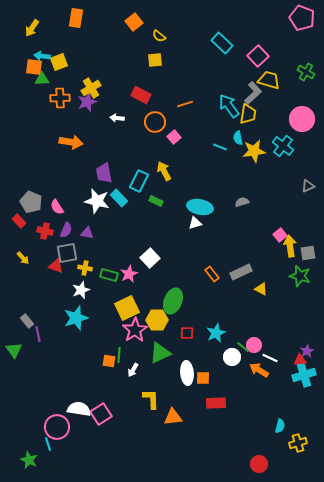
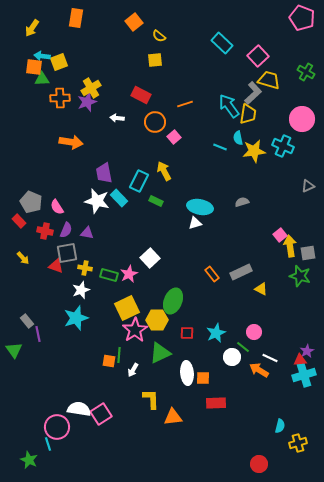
cyan cross at (283, 146): rotated 15 degrees counterclockwise
pink circle at (254, 345): moved 13 px up
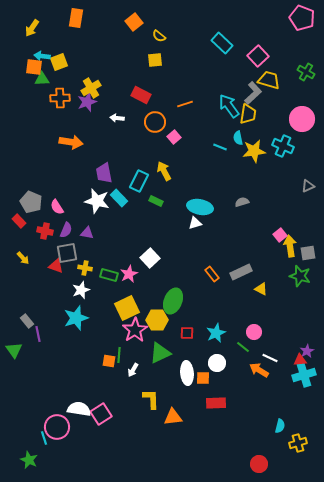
white circle at (232, 357): moved 15 px left, 6 px down
cyan line at (48, 444): moved 4 px left, 6 px up
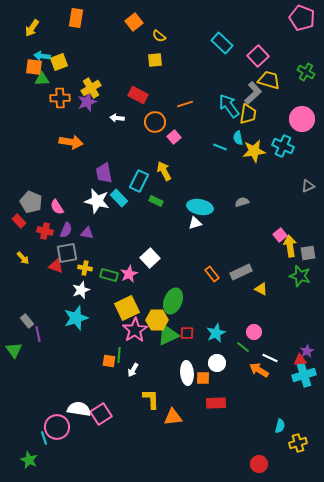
red rectangle at (141, 95): moved 3 px left
green triangle at (160, 353): moved 8 px right, 18 px up
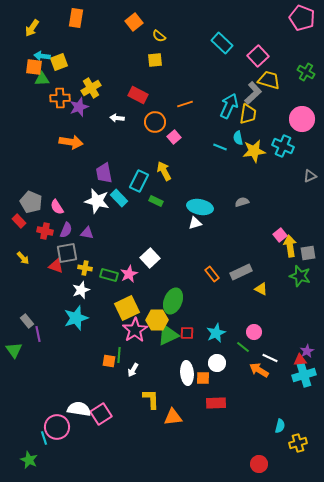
purple star at (87, 102): moved 8 px left, 5 px down
cyan arrow at (229, 106): rotated 60 degrees clockwise
gray triangle at (308, 186): moved 2 px right, 10 px up
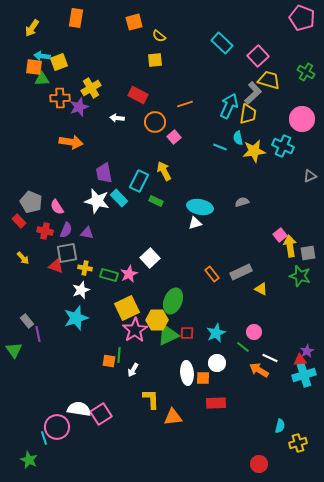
orange square at (134, 22): rotated 24 degrees clockwise
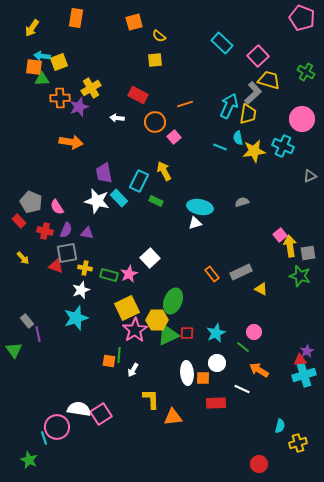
white line at (270, 358): moved 28 px left, 31 px down
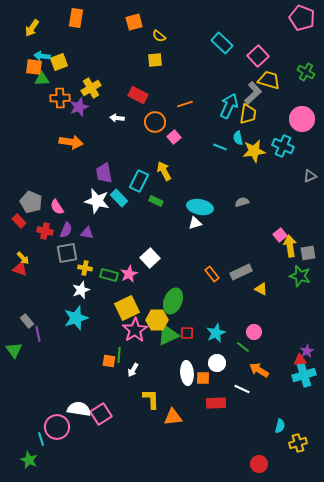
red triangle at (56, 266): moved 36 px left, 3 px down
cyan line at (44, 438): moved 3 px left, 1 px down
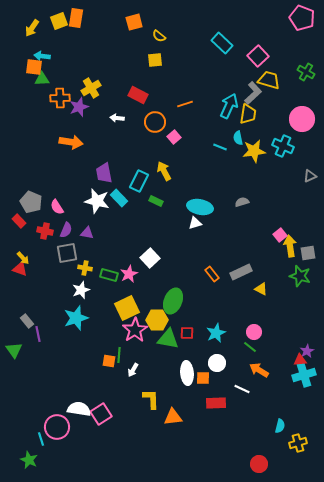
yellow square at (59, 62): moved 41 px up
green triangle at (168, 335): moved 4 px down; rotated 35 degrees clockwise
green line at (243, 347): moved 7 px right
